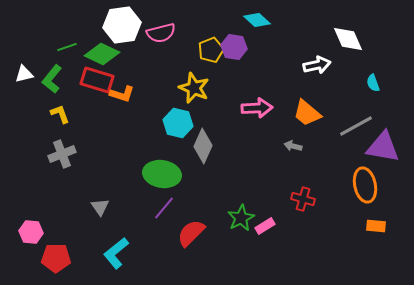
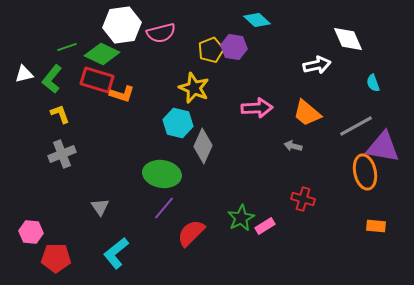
orange ellipse: moved 13 px up
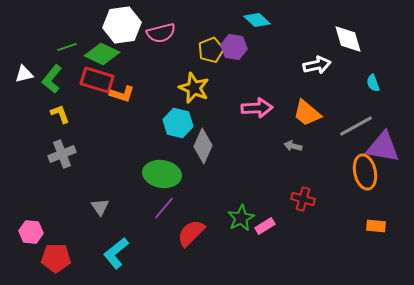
white diamond: rotated 8 degrees clockwise
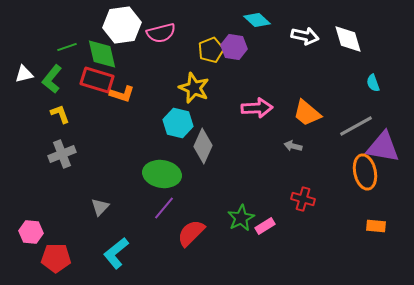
green diamond: rotated 52 degrees clockwise
white arrow: moved 12 px left, 29 px up; rotated 24 degrees clockwise
gray triangle: rotated 18 degrees clockwise
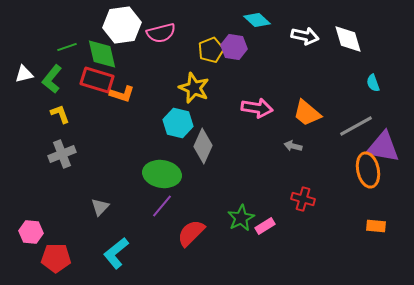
pink arrow: rotated 12 degrees clockwise
orange ellipse: moved 3 px right, 2 px up
purple line: moved 2 px left, 2 px up
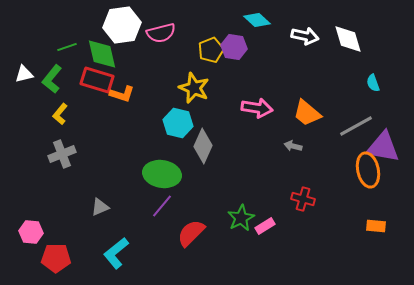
yellow L-shape: rotated 120 degrees counterclockwise
gray triangle: rotated 24 degrees clockwise
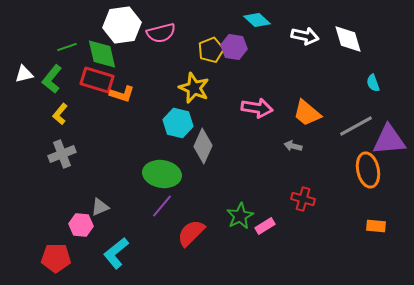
purple triangle: moved 6 px right, 7 px up; rotated 15 degrees counterclockwise
green star: moved 1 px left, 2 px up
pink hexagon: moved 50 px right, 7 px up
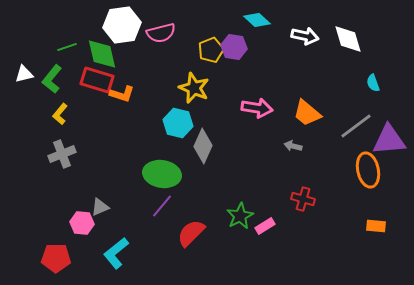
gray line: rotated 8 degrees counterclockwise
pink hexagon: moved 1 px right, 2 px up
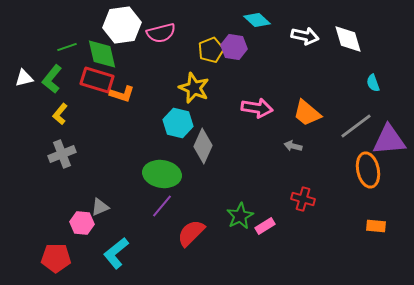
white triangle: moved 4 px down
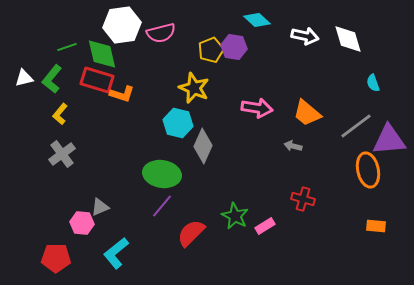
gray cross: rotated 16 degrees counterclockwise
green star: moved 5 px left; rotated 16 degrees counterclockwise
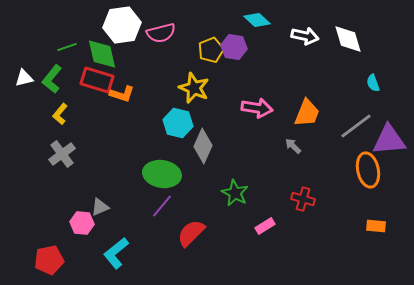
orange trapezoid: rotated 108 degrees counterclockwise
gray arrow: rotated 30 degrees clockwise
green star: moved 23 px up
red pentagon: moved 7 px left, 2 px down; rotated 12 degrees counterclockwise
